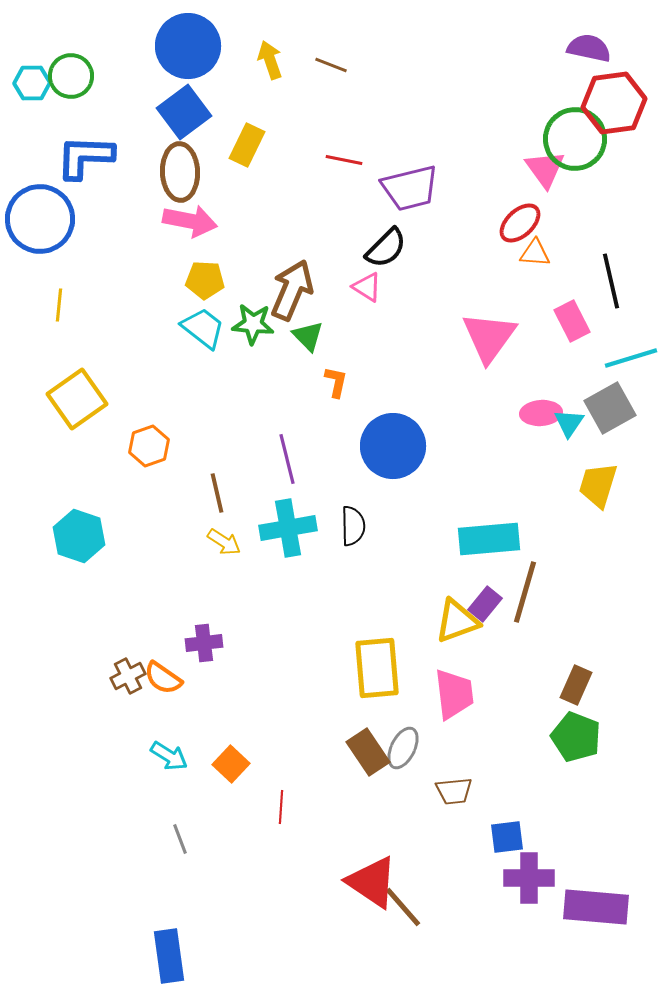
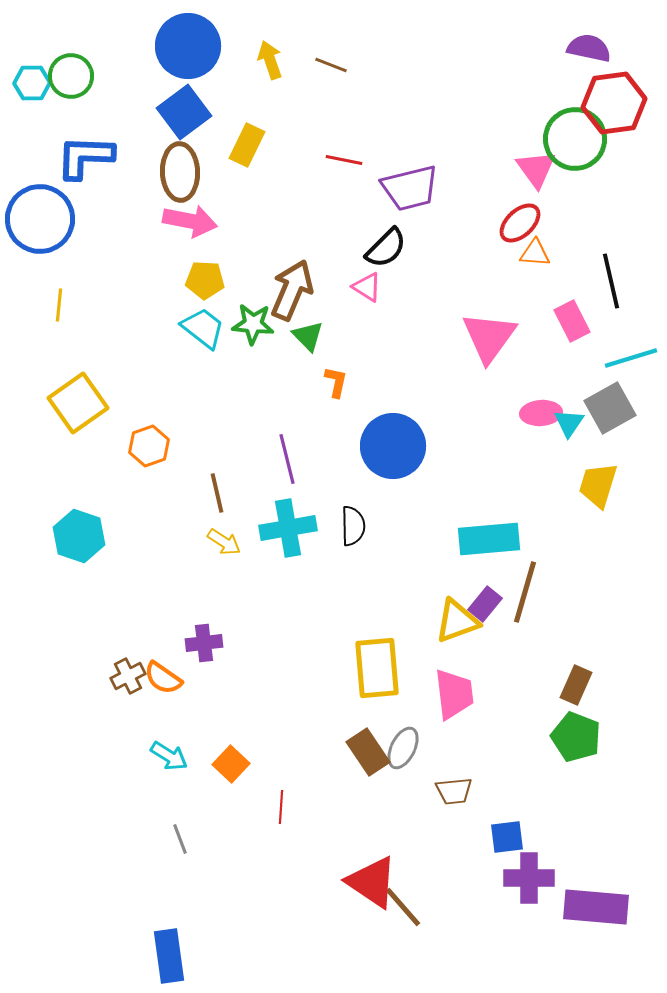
pink triangle at (545, 169): moved 9 px left
yellow square at (77, 399): moved 1 px right, 4 px down
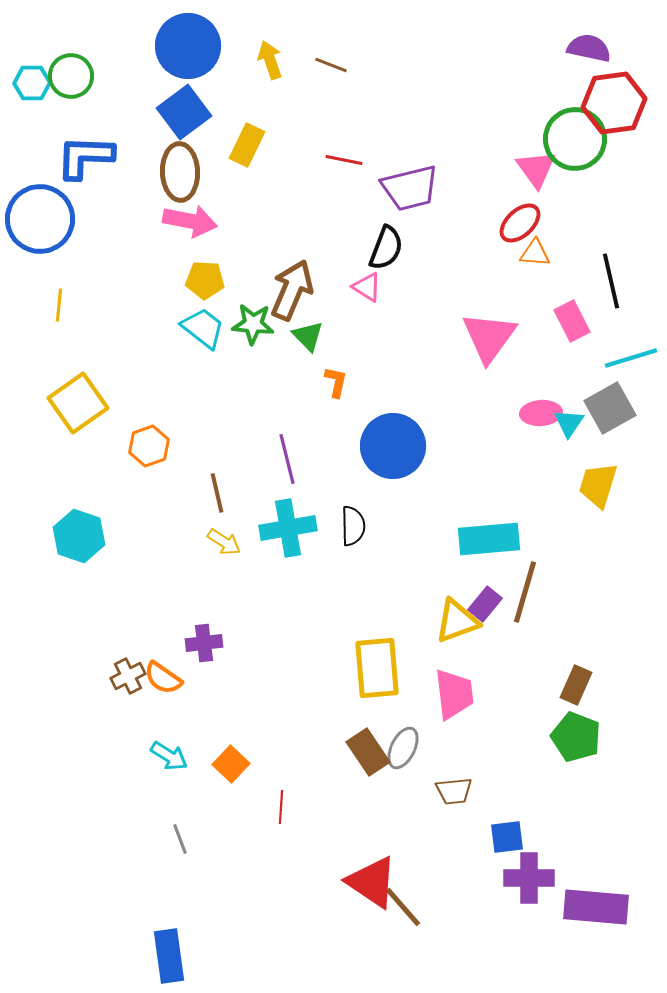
black semicircle at (386, 248): rotated 24 degrees counterclockwise
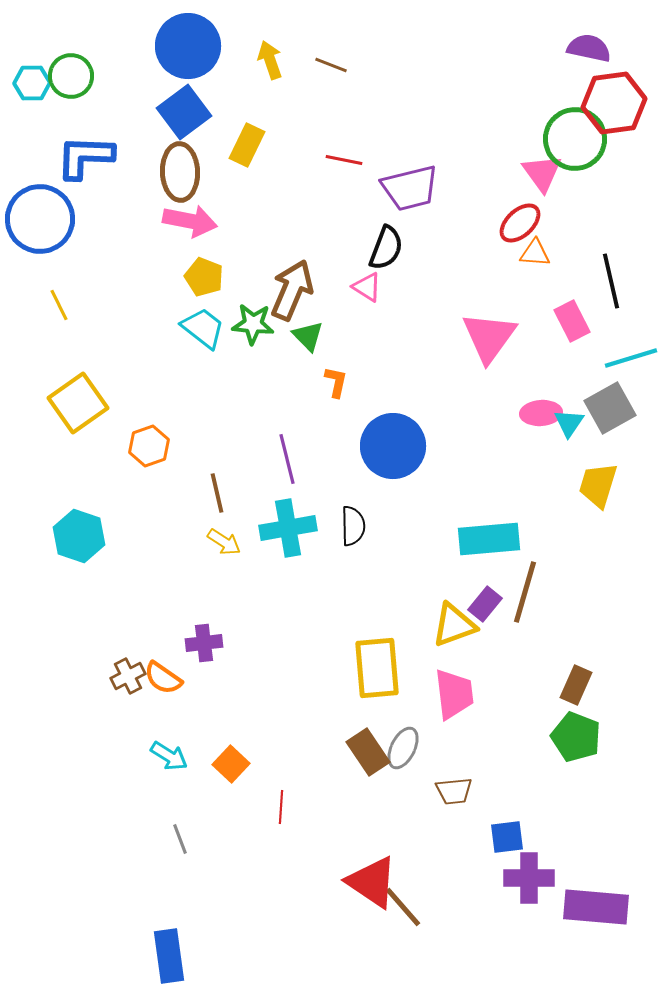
pink triangle at (536, 169): moved 6 px right, 4 px down
yellow pentagon at (205, 280): moved 1 px left, 3 px up; rotated 18 degrees clockwise
yellow line at (59, 305): rotated 32 degrees counterclockwise
yellow triangle at (457, 621): moved 3 px left, 4 px down
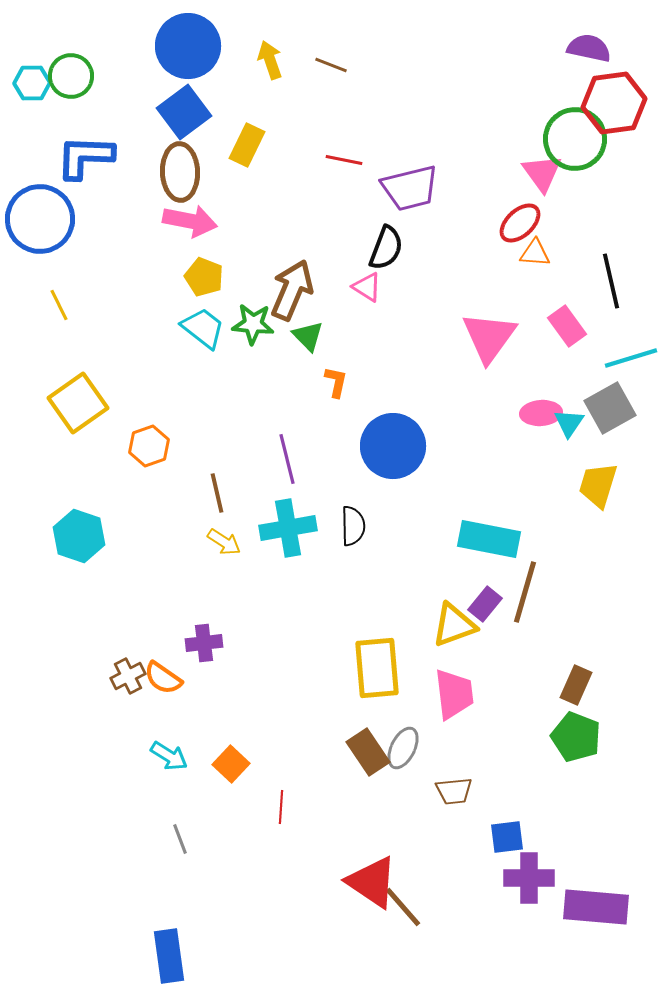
pink rectangle at (572, 321): moved 5 px left, 5 px down; rotated 9 degrees counterclockwise
cyan rectangle at (489, 539): rotated 16 degrees clockwise
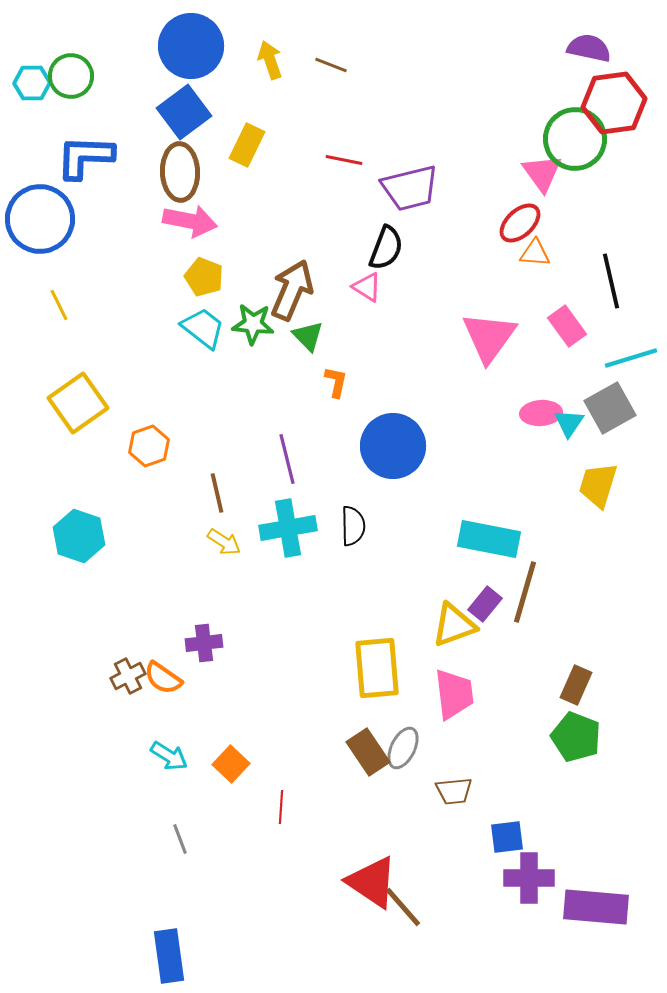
blue circle at (188, 46): moved 3 px right
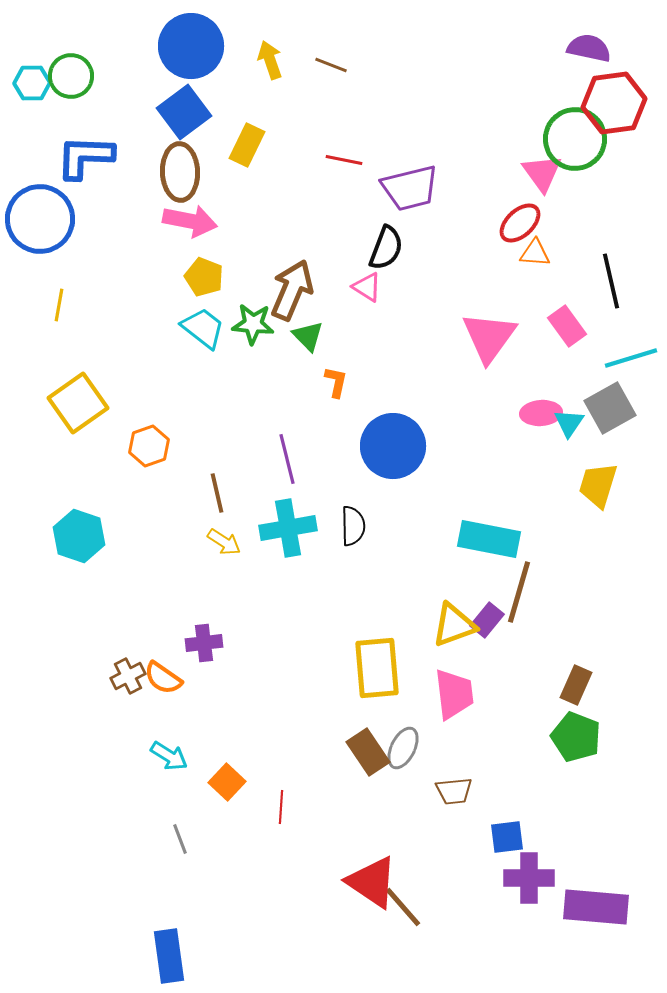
yellow line at (59, 305): rotated 36 degrees clockwise
brown line at (525, 592): moved 6 px left
purple rectangle at (485, 604): moved 2 px right, 16 px down
orange square at (231, 764): moved 4 px left, 18 px down
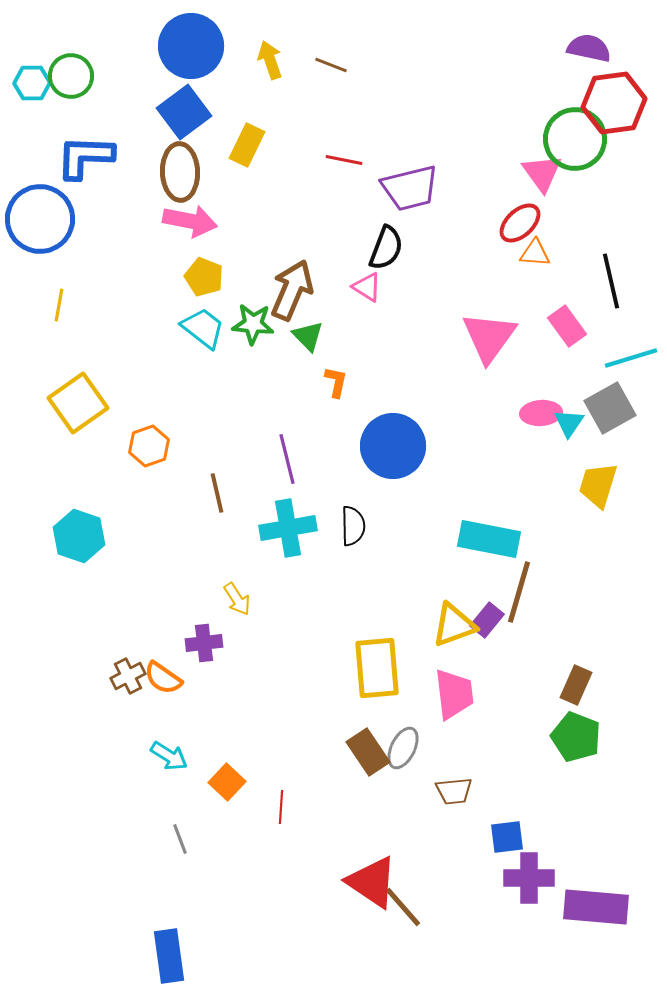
yellow arrow at (224, 542): moved 13 px right, 57 px down; rotated 24 degrees clockwise
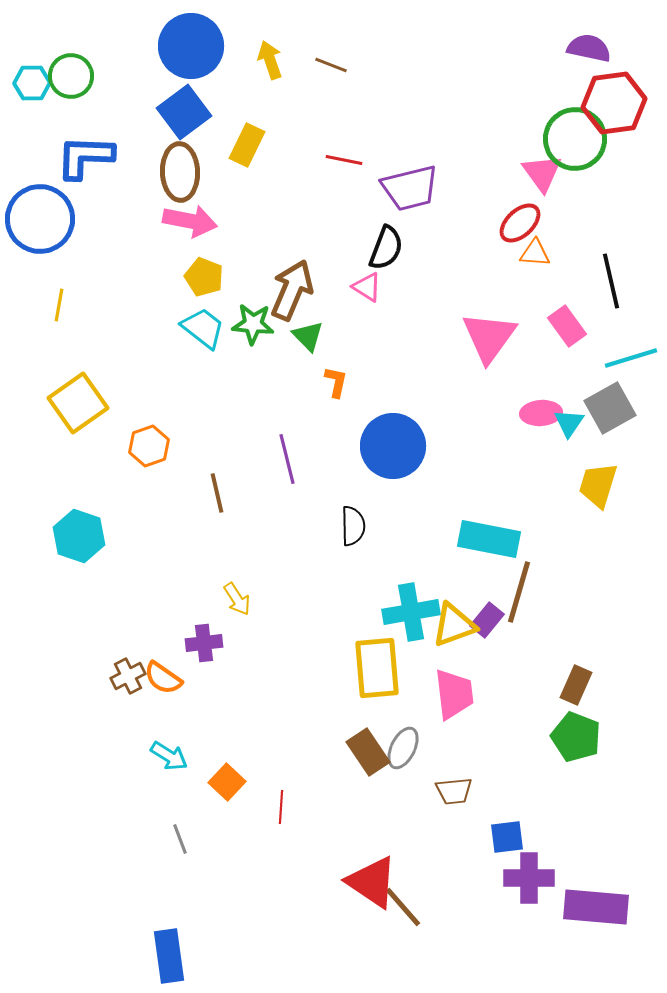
cyan cross at (288, 528): moved 123 px right, 84 px down
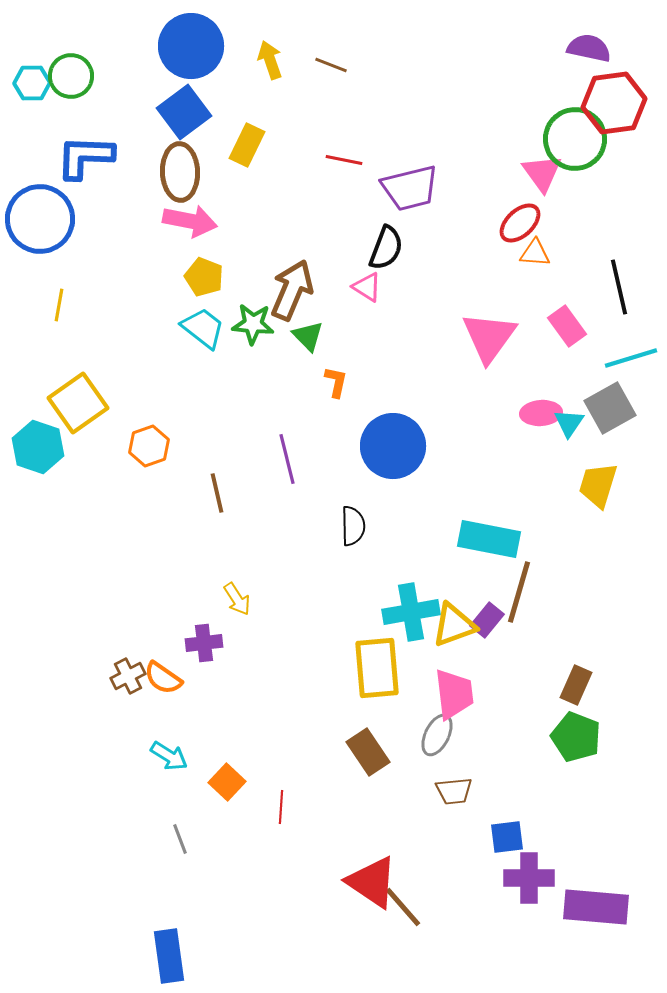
black line at (611, 281): moved 8 px right, 6 px down
cyan hexagon at (79, 536): moved 41 px left, 89 px up
gray ellipse at (403, 748): moved 34 px right, 13 px up
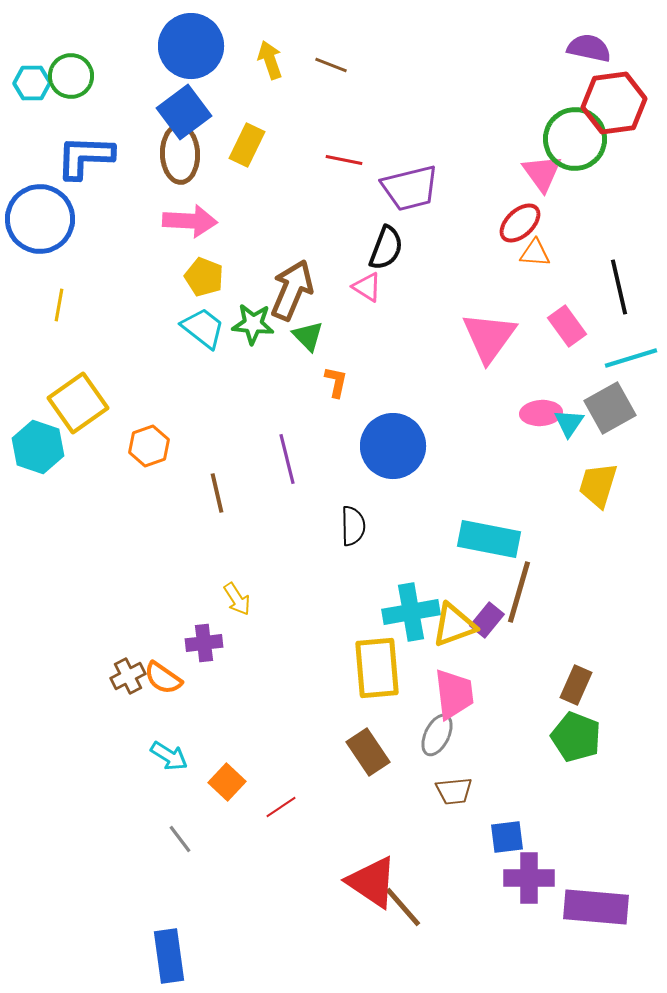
brown ellipse at (180, 172): moved 18 px up
pink arrow at (190, 221): rotated 8 degrees counterclockwise
red line at (281, 807): rotated 52 degrees clockwise
gray line at (180, 839): rotated 16 degrees counterclockwise
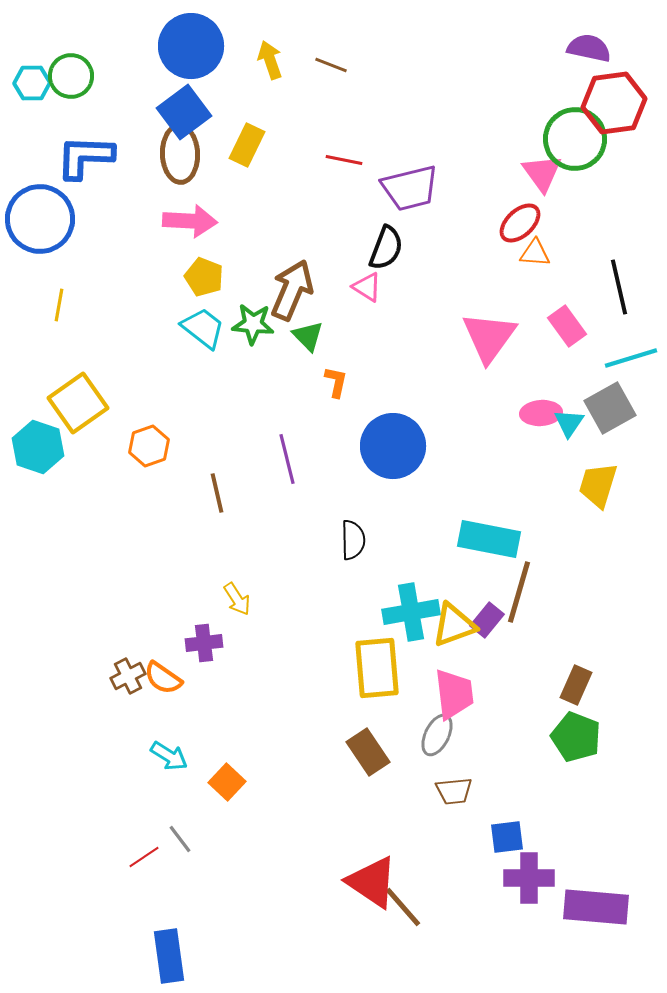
black semicircle at (353, 526): moved 14 px down
red line at (281, 807): moved 137 px left, 50 px down
